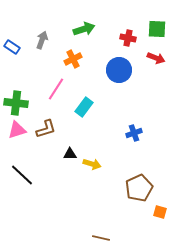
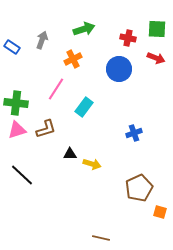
blue circle: moved 1 px up
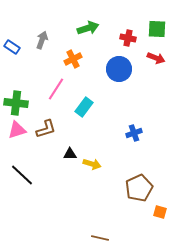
green arrow: moved 4 px right, 1 px up
brown line: moved 1 px left
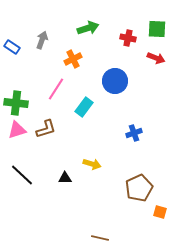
blue circle: moved 4 px left, 12 px down
black triangle: moved 5 px left, 24 px down
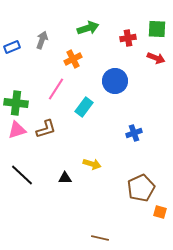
red cross: rotated 21 degrees counterclockwise
blue rectangle: rotated 56 degrees counterclockwise
brown pentagon: moved 2 px right
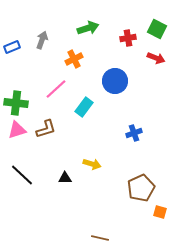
green square: rotated 24 degrees clockwise
orange cross: moved 1 px right
pink line: rotated 15 degrees clockwise
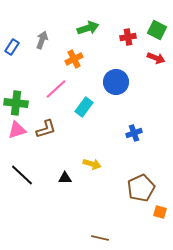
green square: moved 1 px down
red cross: moved 1 px up
blue rectangle: rotated 35 degrees counterclockwise
blue circle: moved 1 px right, 1 px down
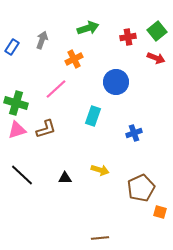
green square: moved 1 px down; rotated 24 degrees clockwise
green cross: rotated 10 degrees clockwise
cyan rectangle: moved 9 px right, 9 px down; rotated 18 degrees counterclockwise
yellow arrow: moved 8 px right, 6 px down
brown line: rotated 18 degrees counterclockwise
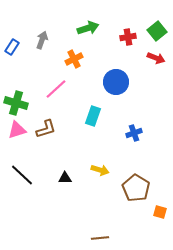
brown pentagon: moved 5 px left; rotated 16 degrees counterclockwise
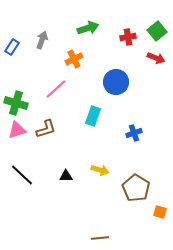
black triangle: moved 1 px right, 2 px up
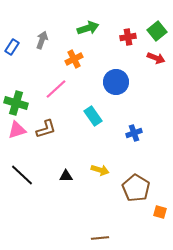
cyan rectangle: rotated 54 degrees counterclockwise
